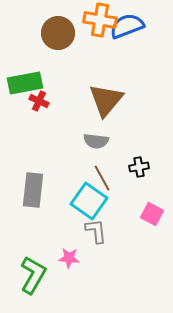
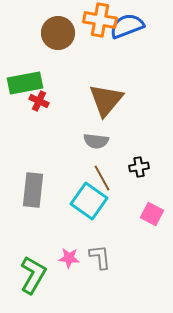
gray L-shape: moved 4 px right, 26 px down
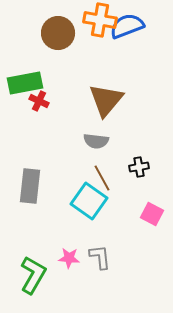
gray rectangle: moved 3 px left, 4 px up
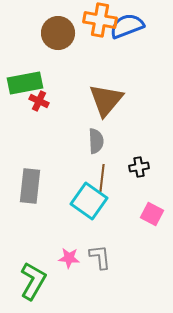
gray semicircle: rotated 100 degrees counterclockwise
brown line: rotated 36 degrees clockwise
green L-shape: moved 6 px down
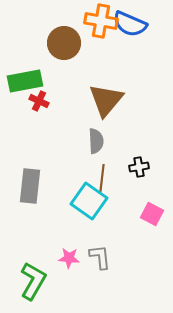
orange cross: moved 1 px right, 1 px down
blue semicircle: moved 3 px right, 2 px up; rotated 136 degrees counterclockwise
brown circle: moved 6 px right, 10 px down
green rectangle: moved 2 px up
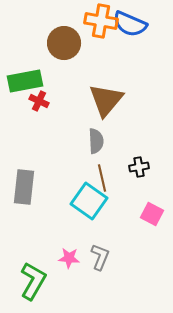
brown line: rotated 20 degrees counterclockwise
gray rectangle: moved 6 px left, 1 px down
gray L-shape: rotated 28 degrees clockwise
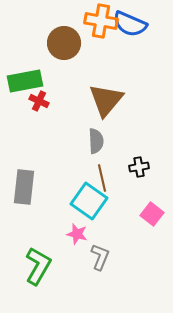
pink square: rotated 10 degrees clockwise
pink star: moved 8 px right, 24 px up; rotated 10 degrees clockwise
green L-shape: moved 5 px right, 15 px up
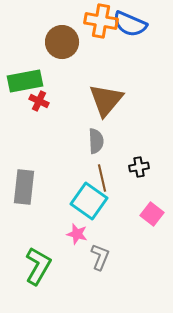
brown circle: moved 2 px left, 1 px up
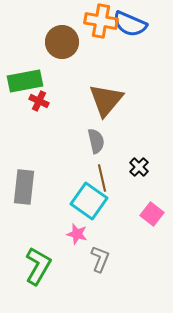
gray semicircle: rotated 10 degrees counterclockwise
black cross: rotated 36 degrees counterclockwise
gray L-shape: moved 2 px down
